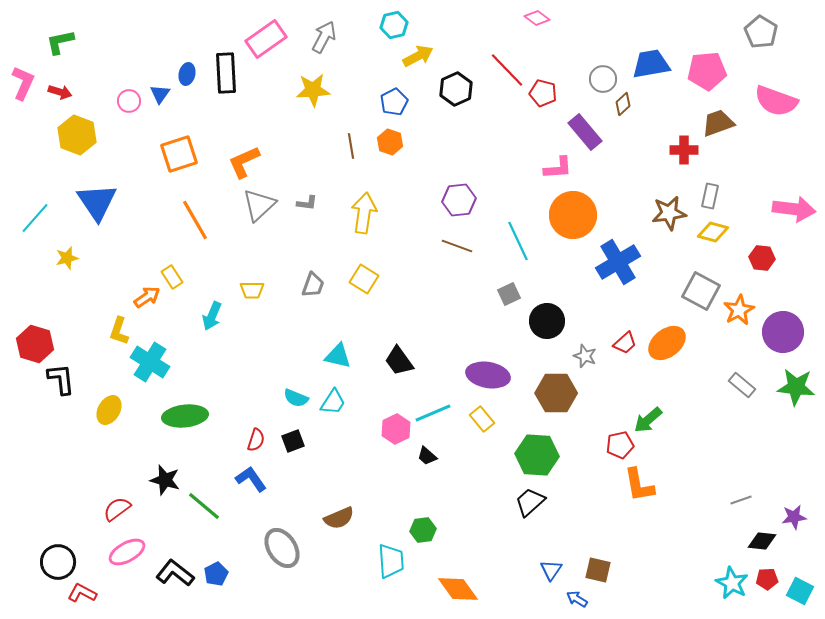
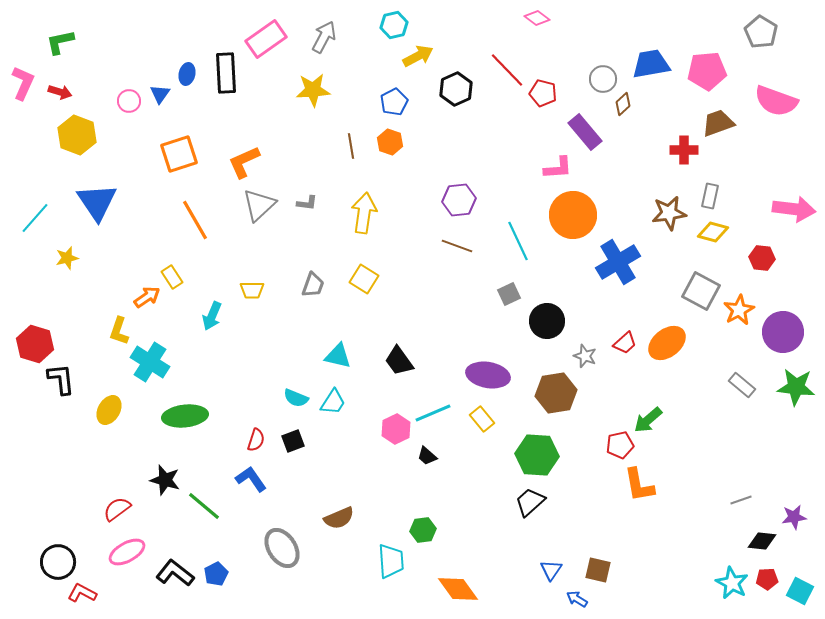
brown hexagon at (556, 393): rotated 9 degrees counterclockwise
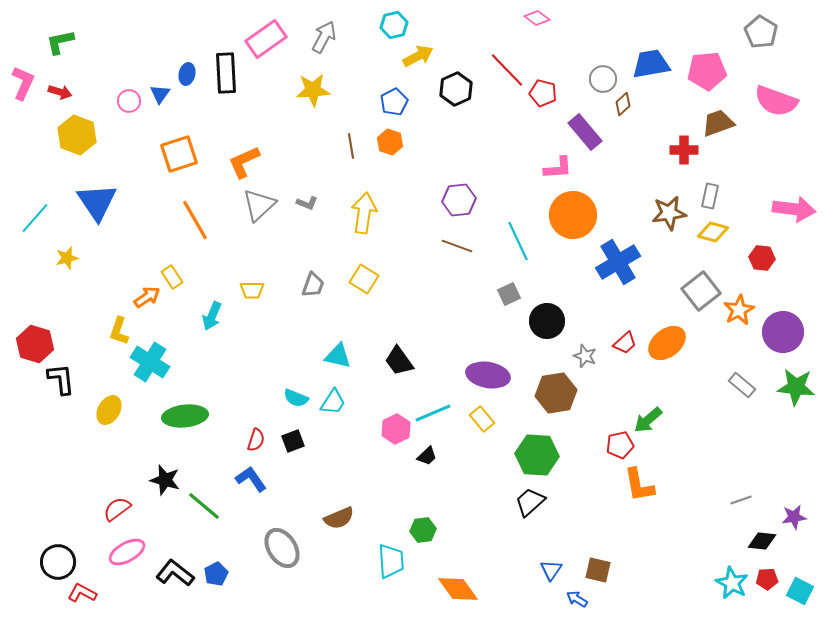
gray L-shape at (307, 203): rotated 15 degrees clockwise
gray square at (701, 291): rotated 24 degrees clockwise
black trapezoid at (427, 456): rotated 85 degrees counterclockwise
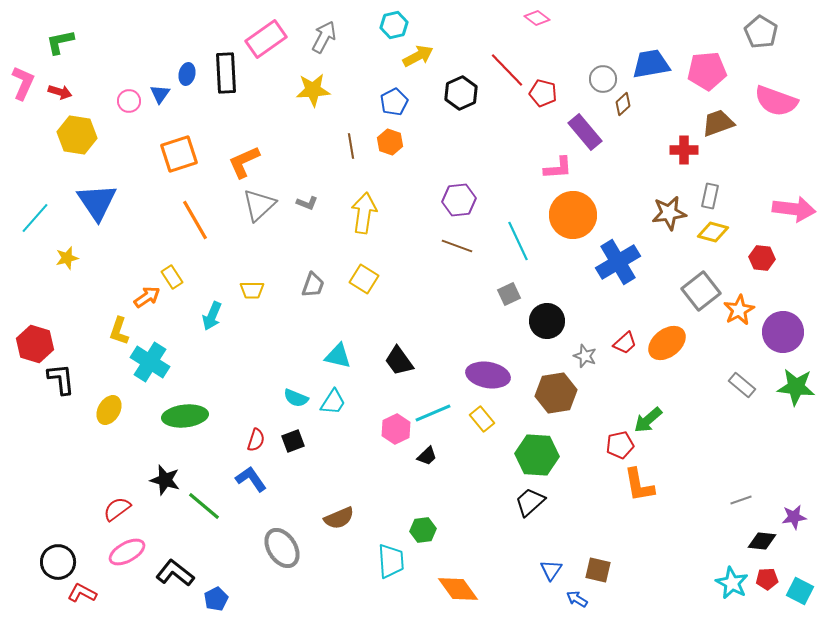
black hexagon at (456, 89): moved 5 px right, 4 px down
yellow hexagon at (77, 135): rotated 12 degrees counterclockwise
blue pentagon at (216, 574): moved 25 px down
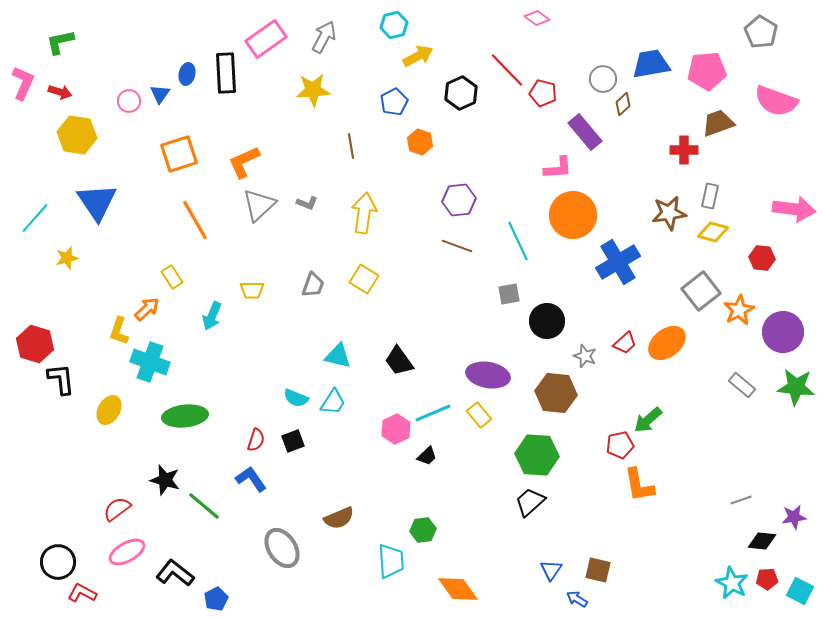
orange hexagon at (390, 142): moved 30 px right
gray square at (509, 294): rotated 15 degrees clockwise
orange arrow at (147, 297): moved 12 px down; rotated 8 degrees counterclockwise
cyan cross at (150, 362): rotated 12 degrees counterclockwise
brown hexagon at (556, 393): rotated 15 degrees clockwise
yellow rectangle at (482, 419): moved 3 px left, 4 px up
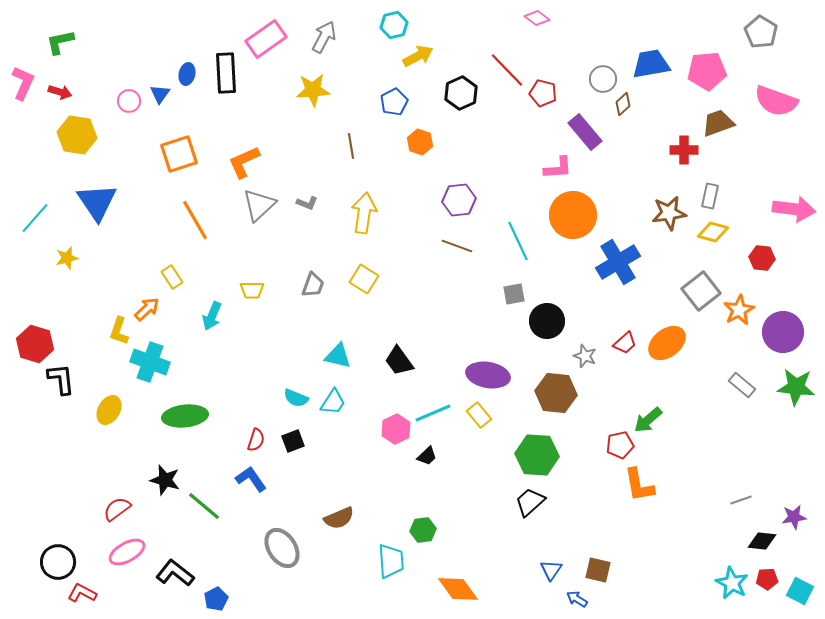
gray square at (509, 294): moved 5 px right
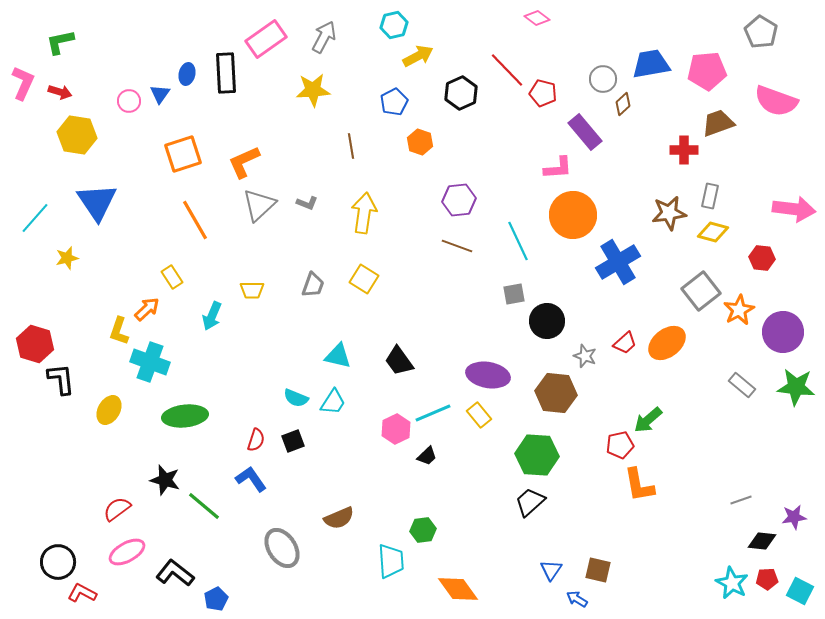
orange square at (179, 154): moved 4 px right
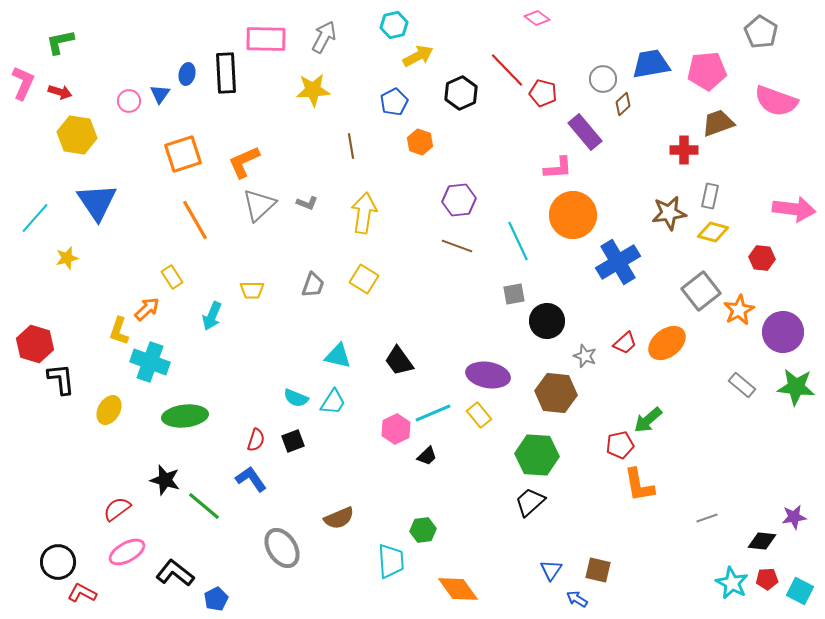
pink rectangle at (266, 39): rotated 36 degrees clockwise
gray line at (741, 500): moved 34 px left, 18 px down
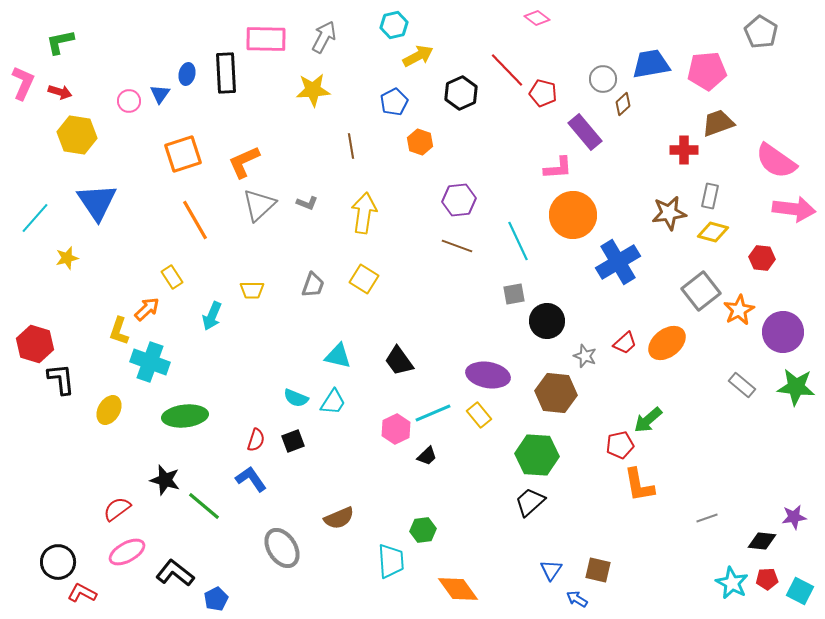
pink semicircle at (776, 101): moved 60 px down; rotated 15 degrees clockwise
